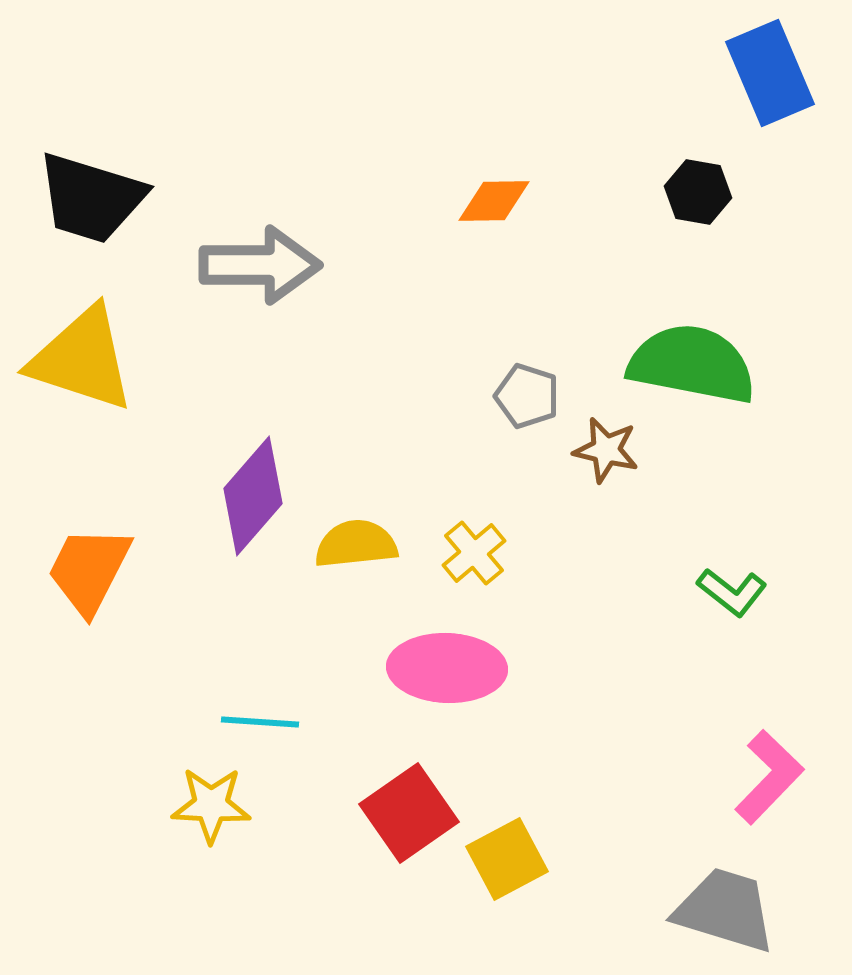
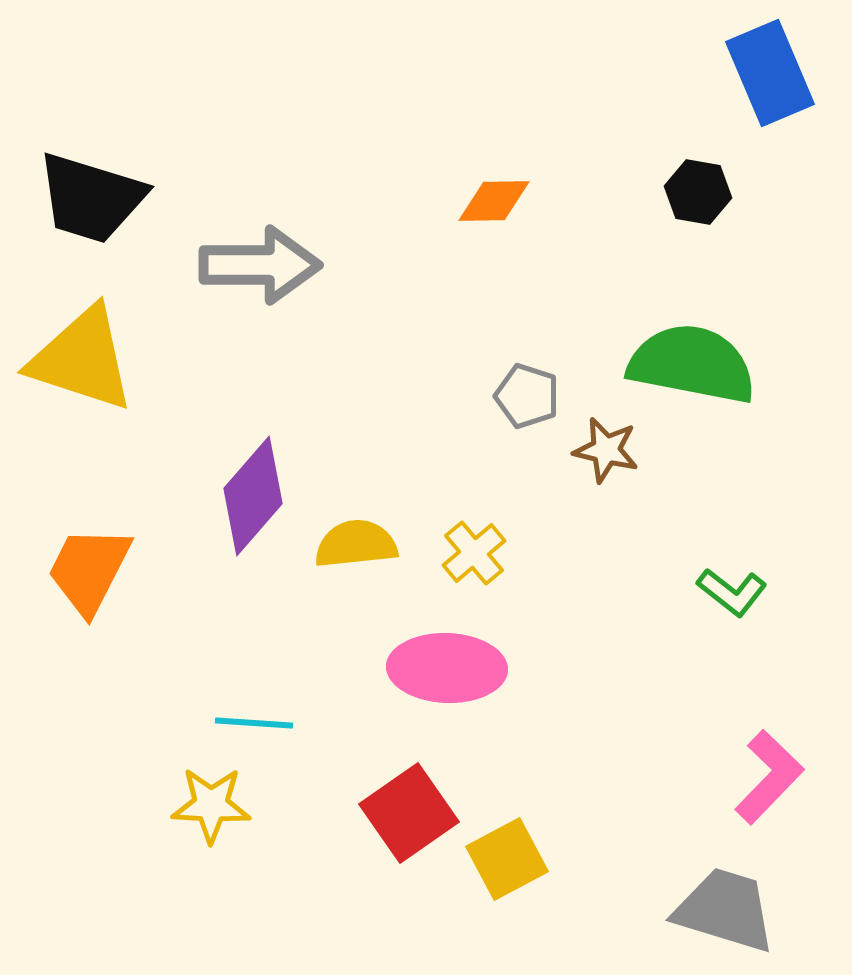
cyan line: moved 6 px left, 1 px down
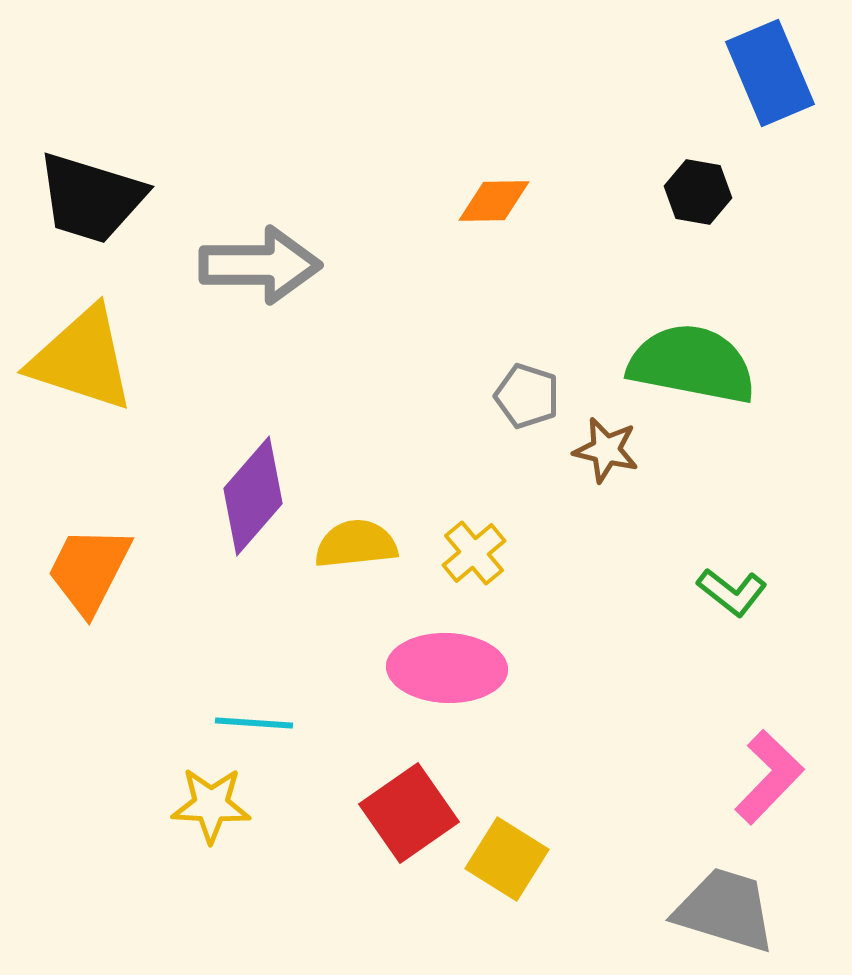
yellow square: rotated 30 degrees counterclockwise
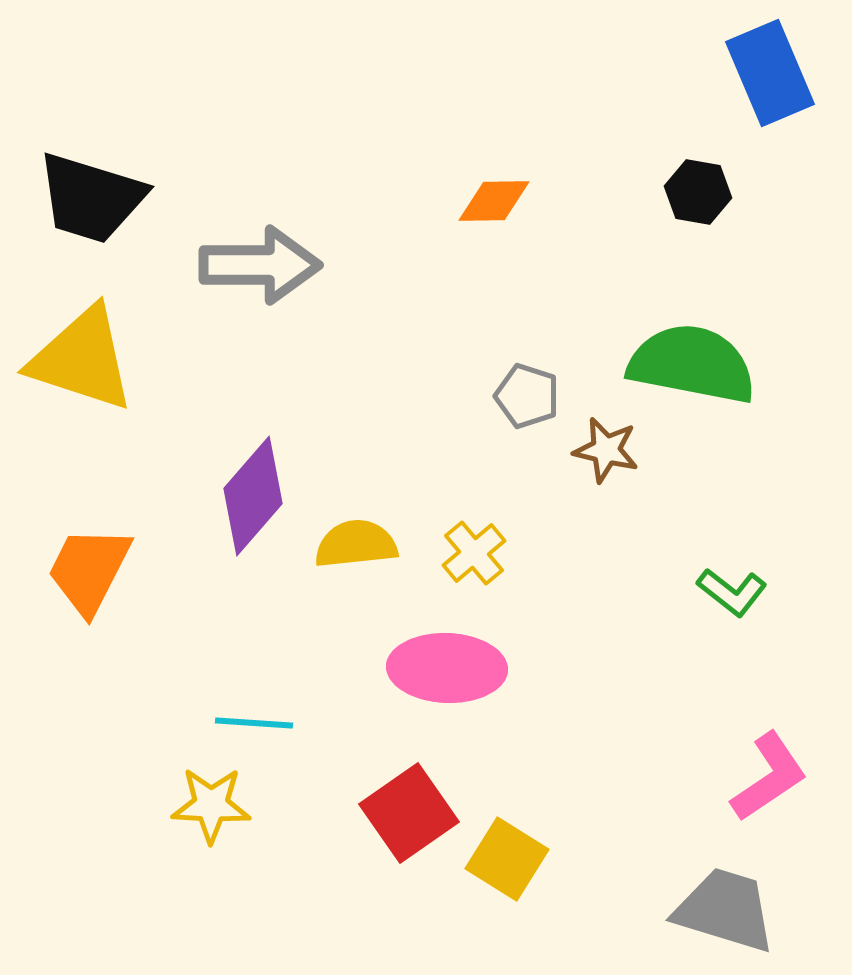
pink L-shape: rotated 12 degrees clockwise
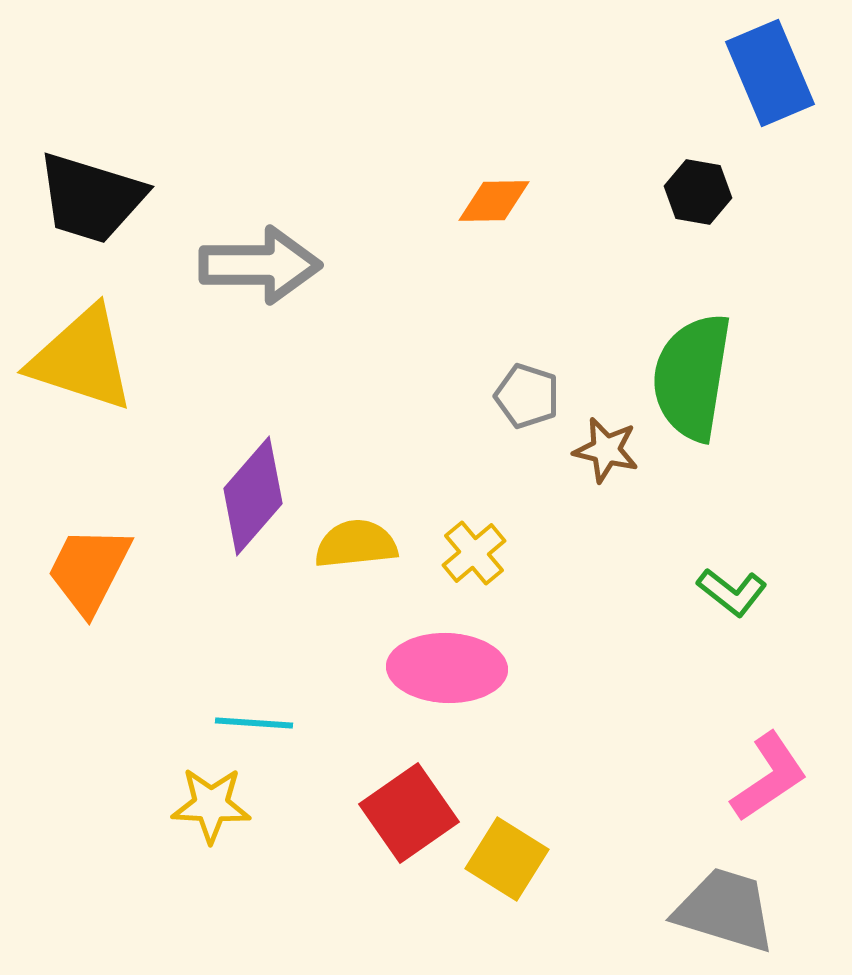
green semicircle: moved 13 px down; rotated 92 degrees counterclockwise
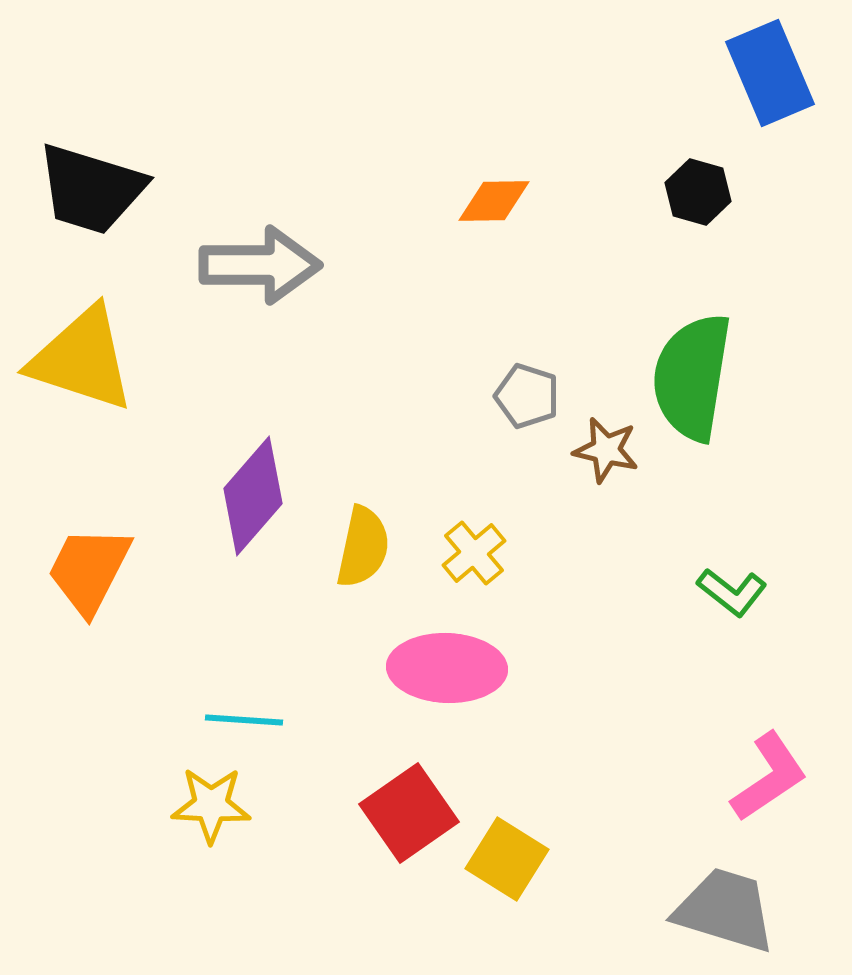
black hexagon: rotated 6 degrees clockwise
black trapezoid: moved 9 px up
yellow semicircle: moved 7 px right, 3 px down; rotated 108 degrees clockwise
cyan line: moved 10 px left, 3 px up
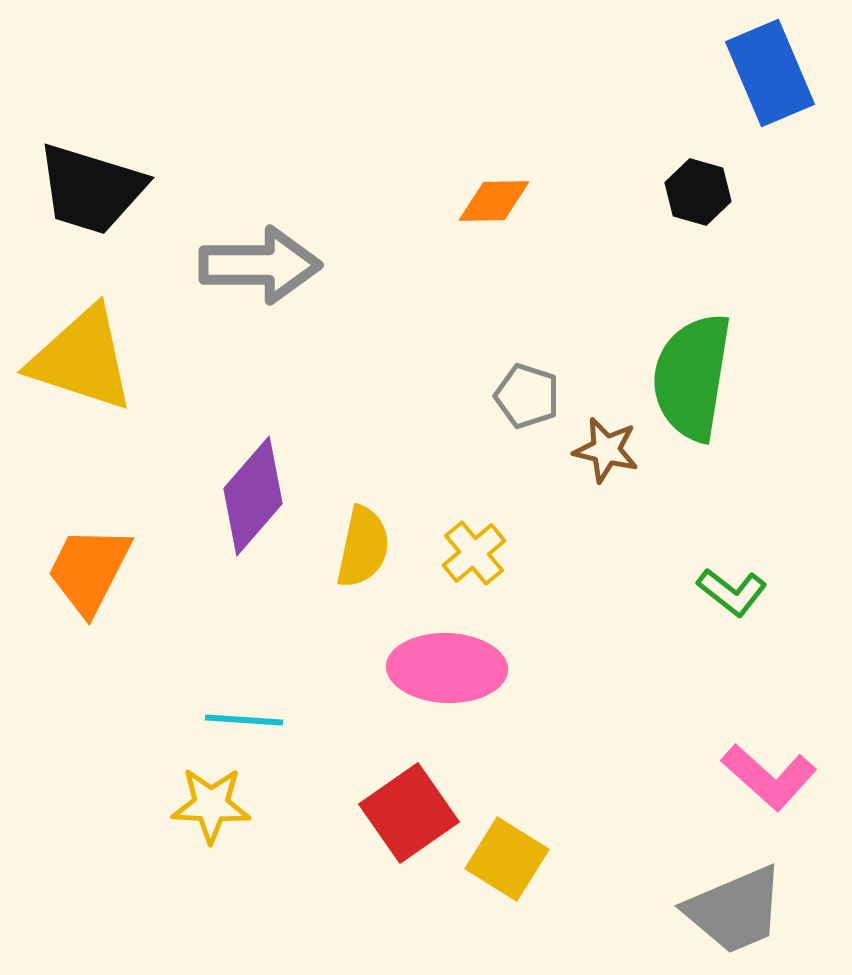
pink L-shape: rotated 76 degrees clockwise
gray trapezoid: moved 10 px right; rotated 140 degrees clockwise
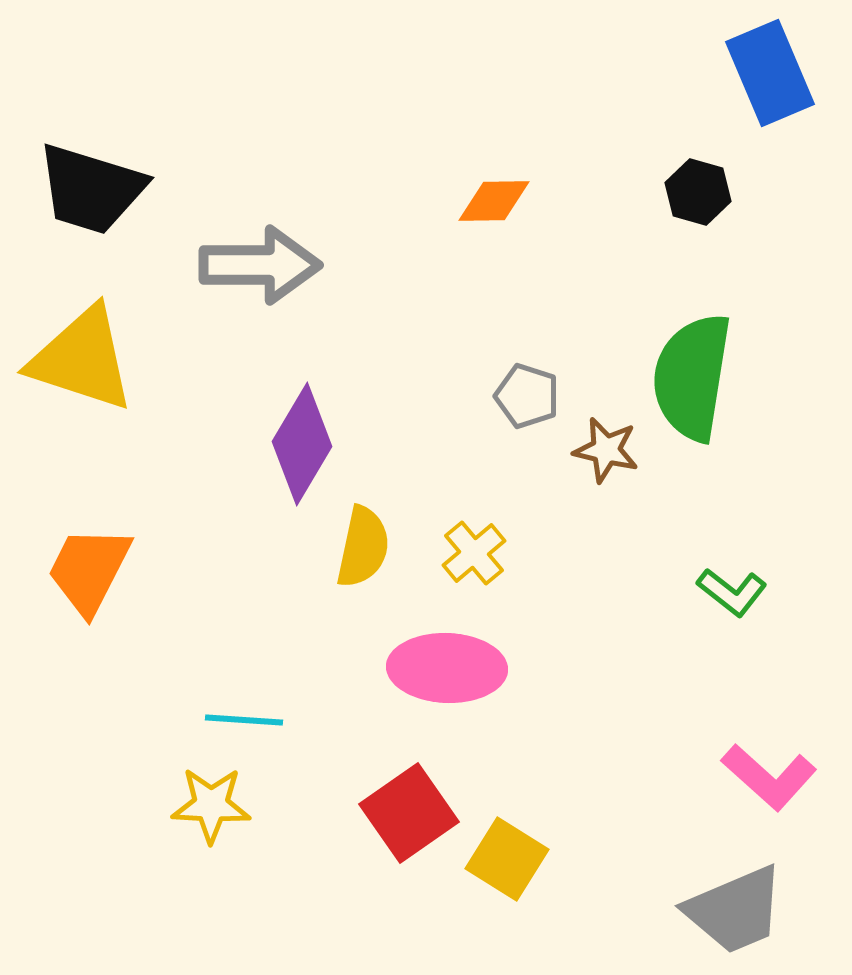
purple diamond: moved 49 px right, 52 px up; rotated 10 degrees counterclockwise
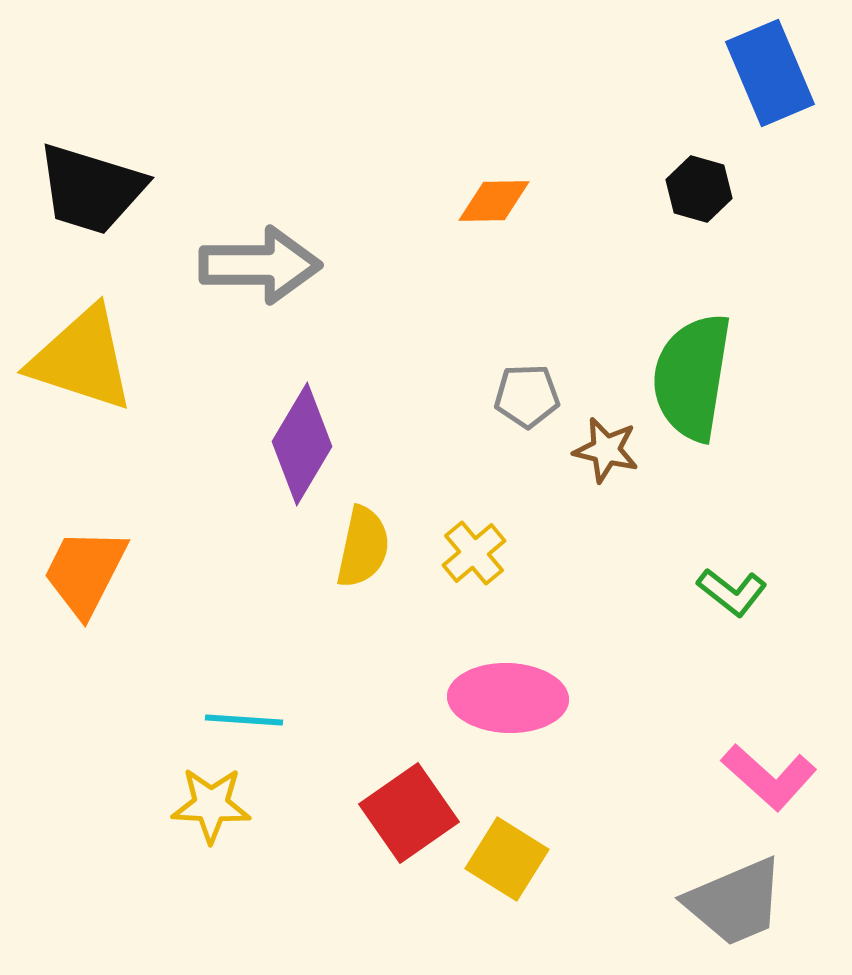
black hexagon: moved 1 px right, 3 px up
gray pentagon: rotated 20 degrees counterclockwise
orange trapezoid: moved 4 px left, 2 px down
pink ellipse: moved 61 px right, 30 px down
gray trapezoid: moved 8 px up
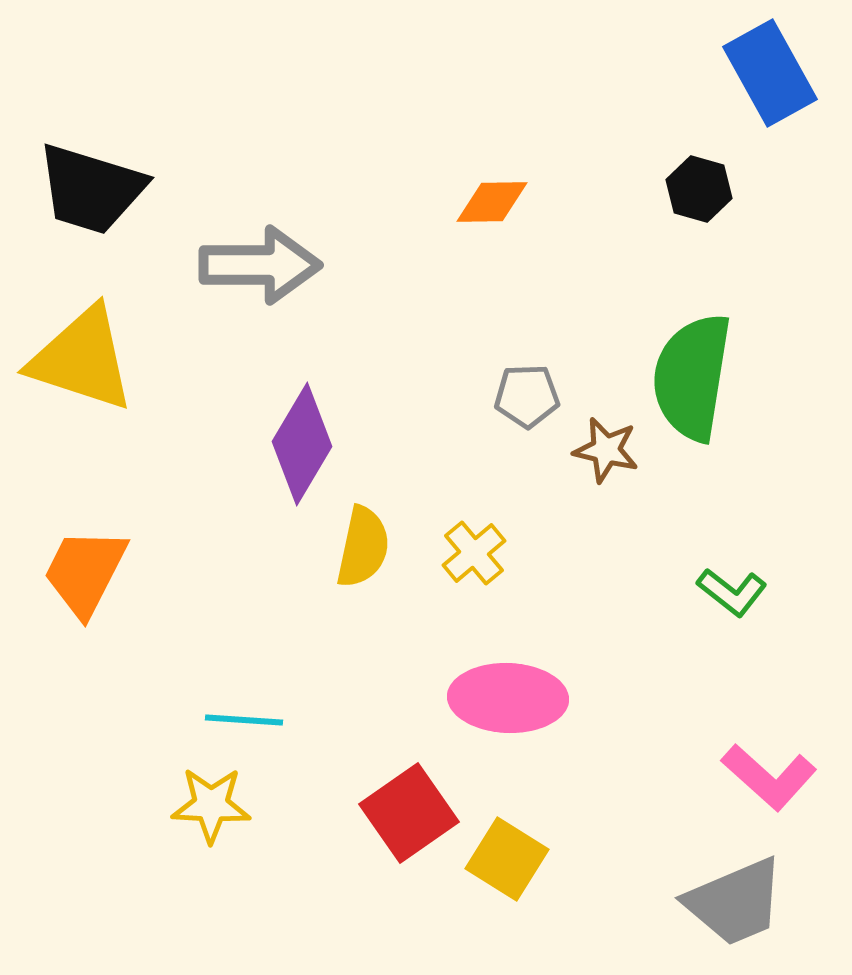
blue rectangle: rotated 6 degrees counterclockwise
orange diamond: moved 2 px left, 1 px down
